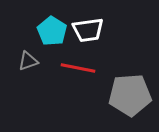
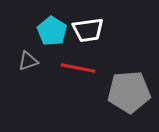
gray pentagon: moved 1 px left, 3 px up
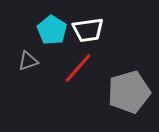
cyan pentagon: moved 1 px up
red line: rotated 60 degrees counterclockwise
gray pentagon: rotated 12 degrees counterclockwise
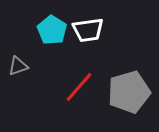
gray triangle: moved 10 px left, 5 px down
red line: moved 1 px right, 19 px down
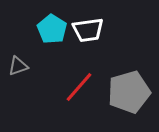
cyan pentagon: moved 1 px up
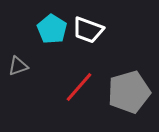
white trapezoid: rotated 28 degrees clockwise
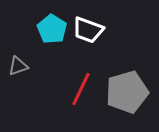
red line: moved 2 px right, 2 px down; rotated 16 degrees counterclockwise
gray pentagon: moved 2 px left
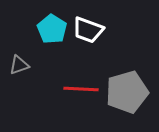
gray triangle: moved 1 px right, 1 px up
red line: rotated 68 degrees clockwise
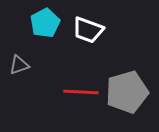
cyan pentagon: moved 7 px left, 6 px up; rotated 12 degrees clockwise
red line: moved 3 px down
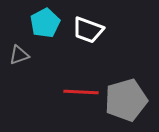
gray triangle: moved 10 px up
gray pentagon: moved 1 px left, 8 px down
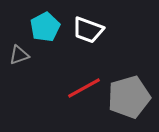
cyan pentagon: moved 4 px down
red line: moved 3 px right, 4 px up; rotated 32 degrees counterclockwise
gray pentagon: moved 3 px right, 3 px up
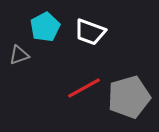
white trapezoid: moved 2 px right, 2 px down
